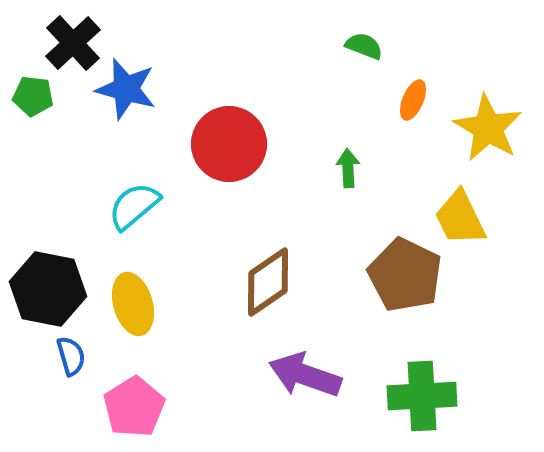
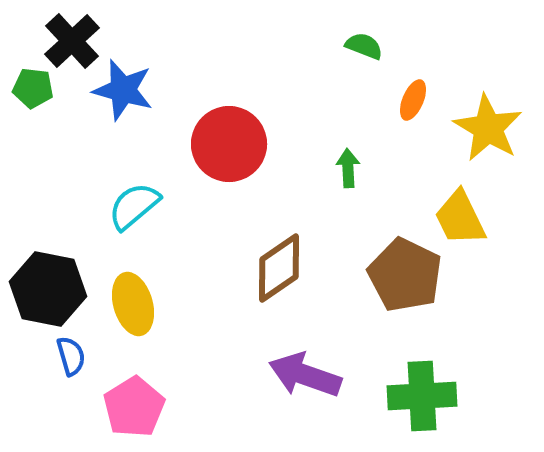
black cross: moved 1 px left, 2 px up
blue star: moved 3 px left, 1 px down
green pentagon: moved 8 px up
brown diamond: moved 11 px right, 14 px up
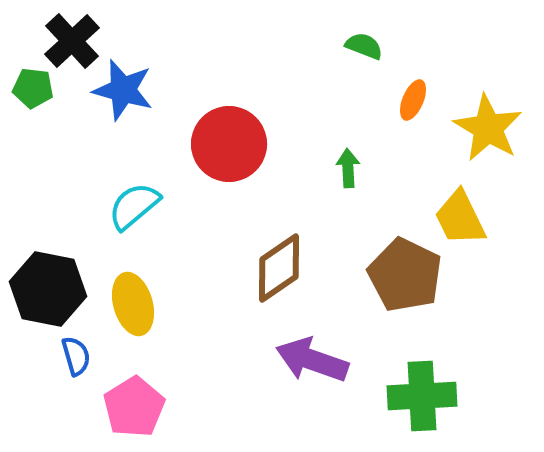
blue semicircle: moved 5 px right
purple arrow: moved 7 px right, 15 px up
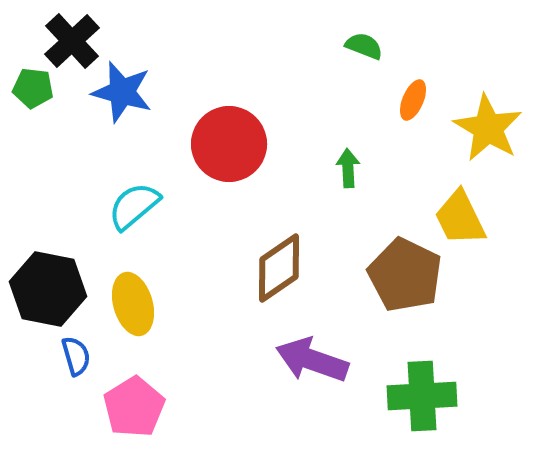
blue star: moved 1 px left, 2 px down
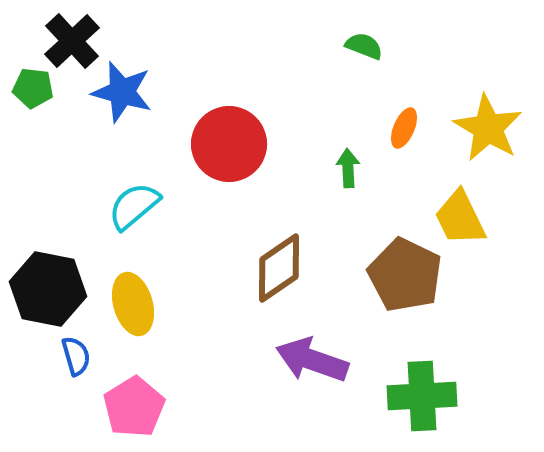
orange ellipse: moved 9 px left, 28 px down
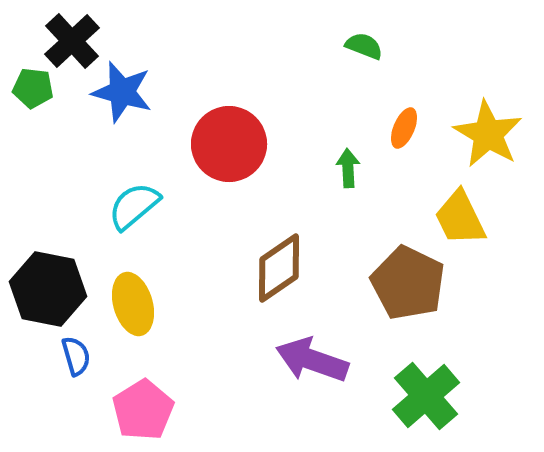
yellow star: moved 6 px down
brown pentagon: moved 3 px right, 8 px down
green cross: moved 4 px right; rotated 38 degrees counterclockwise
pink pentagon: moved 9 px right, 3 px down
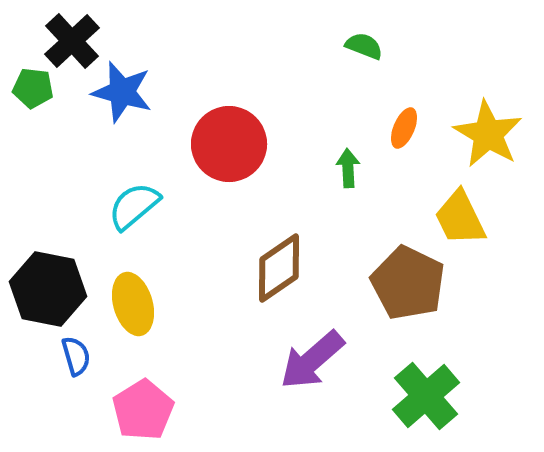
purple arrow: rotated 60 degrees counterclockwise
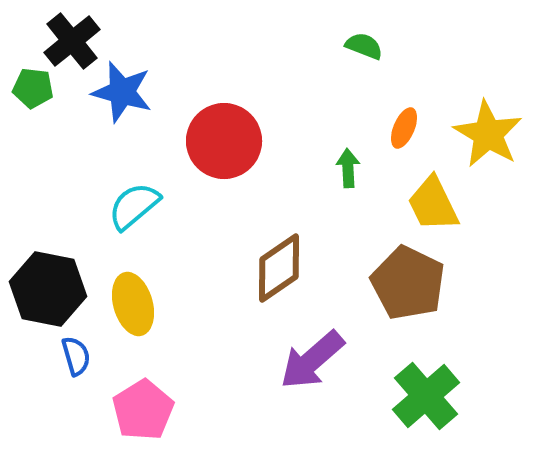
black cross: rotated 4 degrees clockwise
red circle: moved 5 px left, 3 px up
yellow trapezoid: moved 27 px left, 14 px up
